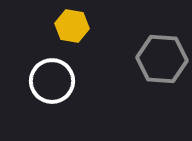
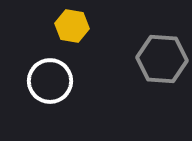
white circle: moved 2 px left
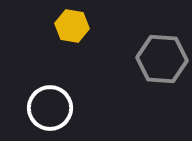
white circle: moved 27 px down
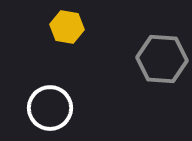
yellow hexagon: moved 5 px left, 1 px down
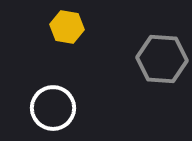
white circle: moved 3 px right
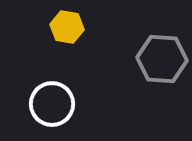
white circle: moved 1 px left, 4 px up
